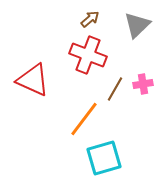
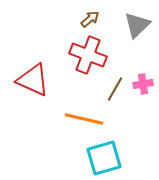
orange line: rotated 66 degrees clockwise
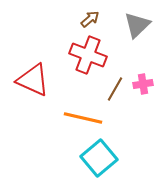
orange line: moved 1 px left, 1 px up
cyan square: moved 5 px left; rotated 24 degrees counterclockwise
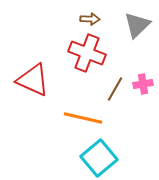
brown arrow: rotated 42 degrees clockwise
red cross: moved 1 px left, 2 px up
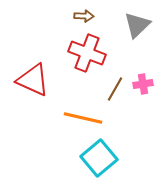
brown arrow: moved 6 px left, 3 px up
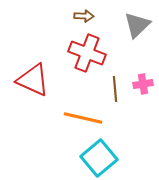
brown line: rotated 35 degrees counterclockwise
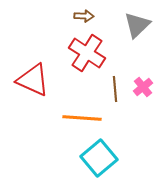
red cross: rotated 12 degrees clockwise
pink cross: moved 3 px down; rotated 30 degrees counterclockwise
orange line: moved 1 px left; rotated 9 degrees counterclockwise
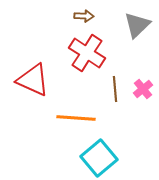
pink cross: moved 2 px down
orange line: moved 6 px left
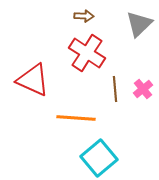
gray triangle: moved 2 px right, 1 px up
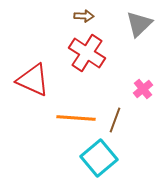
brown line: moved 31 px down; rotated 25 degrees clockwise
